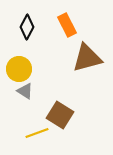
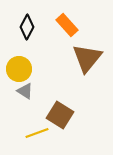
orange rectangle: rotated 15 degrees counterclockwise
brown triangle: rotated 36 degrees counterclockwise
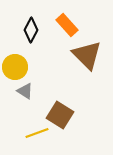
black diamond: moved 4 px right, 3 px down
brown triangle: moved 3 px up; rotated 24 degrees counterclockwise
yellow circle: moved 4 px left, 2 px up
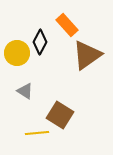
black diamond: moved 9 px right, 12 px down
brown triangle: rotated 40 degrees clockwise
yellow circle: moved 2 px right, 14 px up
yellow line: rotated 15 degrees clockwise
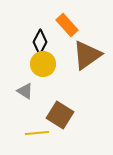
yellow circle: moved 26 px right, 11 px down
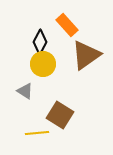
brown triangle: moved 1 px left
